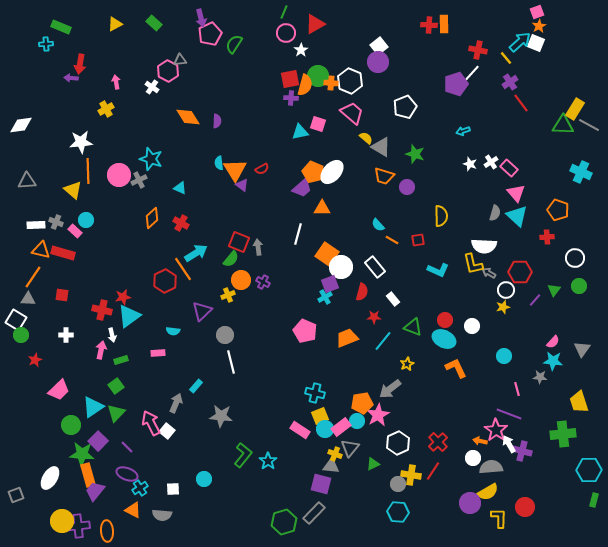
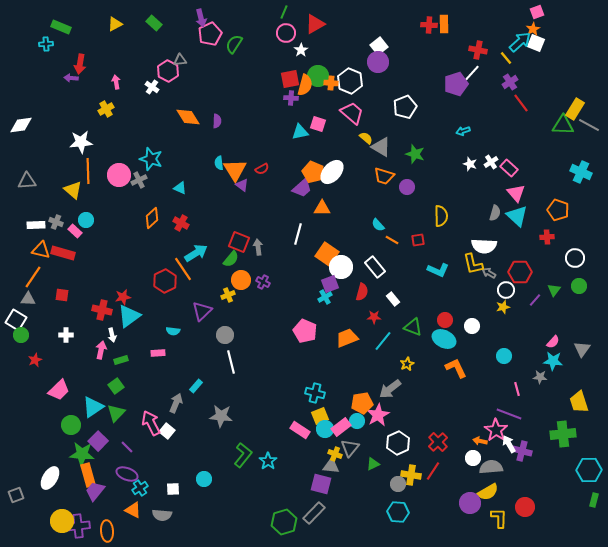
orange star at (539, 26): moved 6 px left, 3 px down
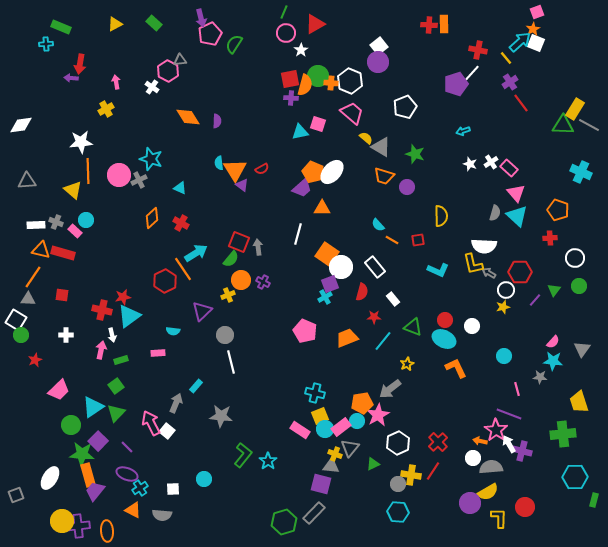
red cross at (547, 237): moved 3 px right, 1 px down
cyan hexagon at (589, 470): moved 14 px left, 7 px down
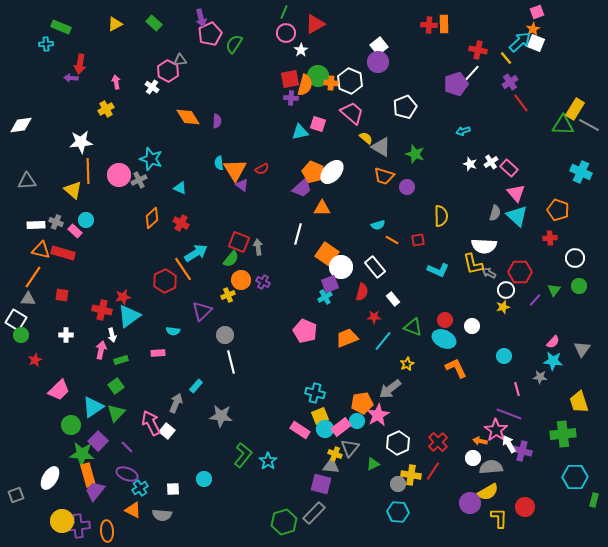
cyan semicircle at (378, 225): rotated 64 degrees counterclockwise
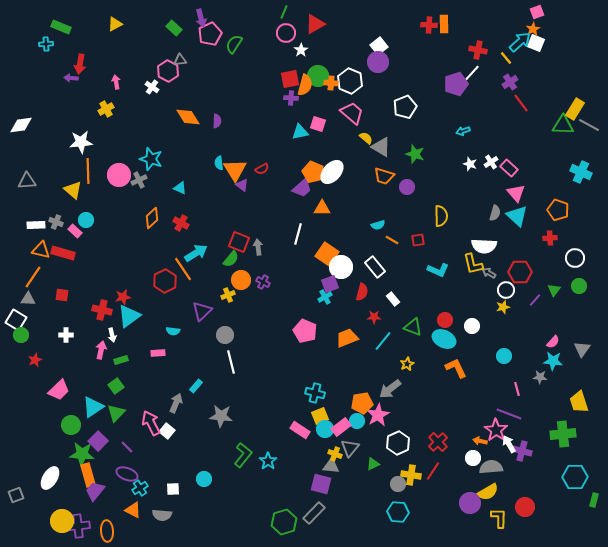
green rectangle at (154, 23): moved 20 px right, 5 px down
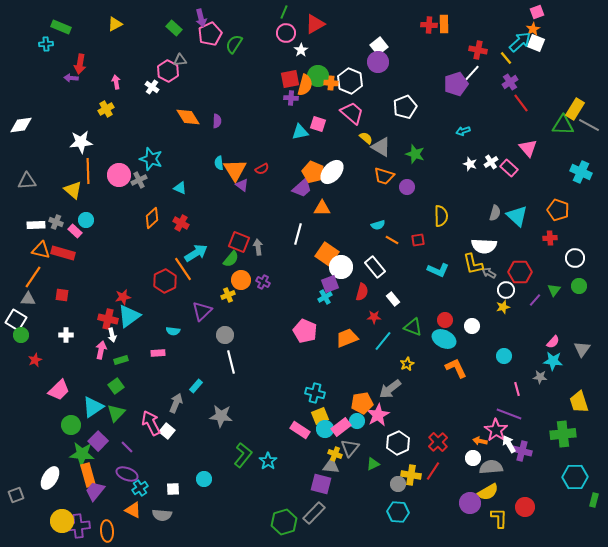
pink triangle at (516, 193): moved 12 px right, 45 px up
red cross at (102, 310): moved 6 px right, 9 px down
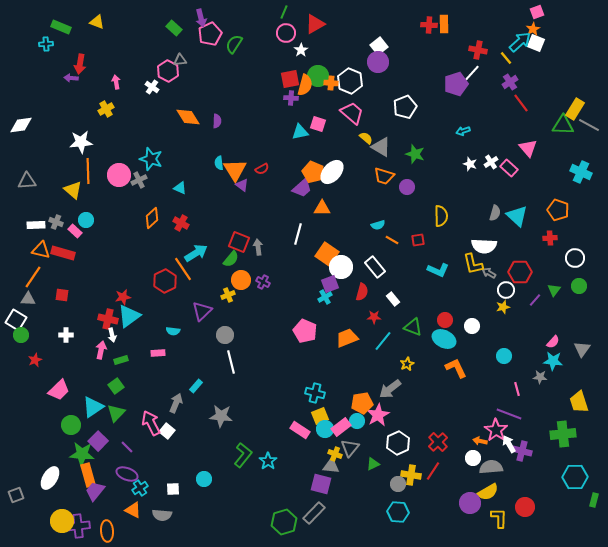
yellow triangle at (115, 24): moved 18 px left, 2 px up; rotated 49 degrees clockwise
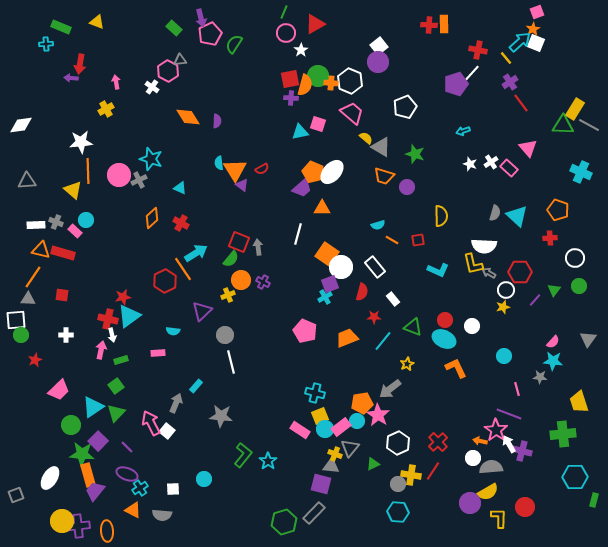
white square at (16, 320): rotated 35 degrees counterclockwise
gray triangle at (582, 349): moved 6 px right, 10 px up
pink star at (378, 415): rotated 10 degrees counterclockwise
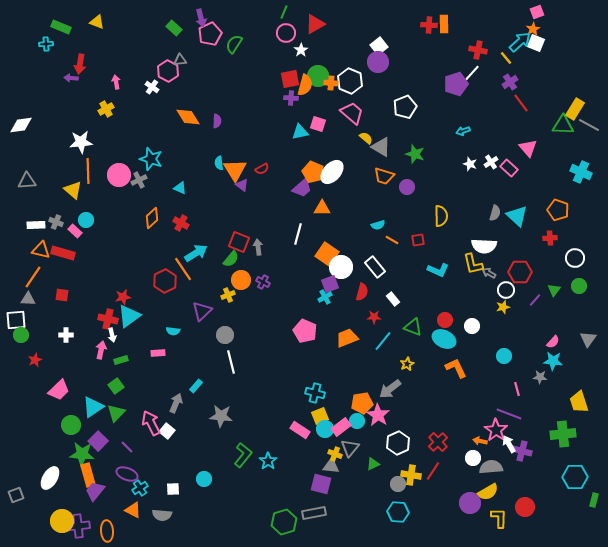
gray rectangle at (314, 513): rotated 35 degrees clockwise
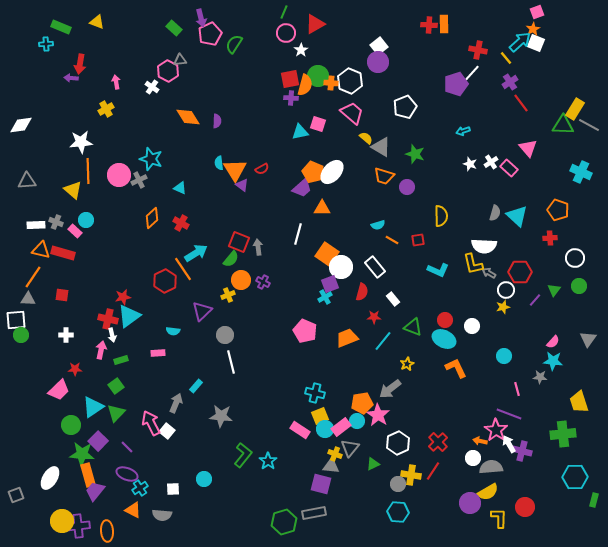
red star at (35, 360): moved 40 px right, 9 px down; rotated 24 degrees clockwise
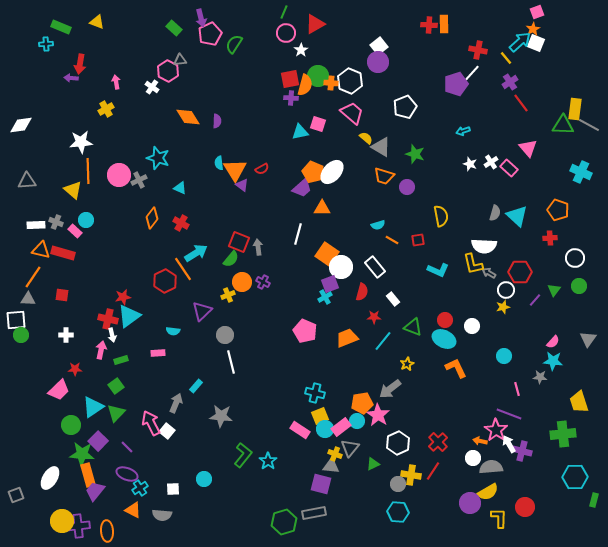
yellow rectangle at (575, 109): rotated 25 degrees counterclockwise
cyan star at (151, 159): moved 7 px right, 1 px up
yellow semicircle at (441, 216): rotated 10 degrees counterclockwise
orange diamond at (152, 218): rotated 10 degrees counterclockwise
orange circle at (241, 280): moved 1 px right, 2 px down
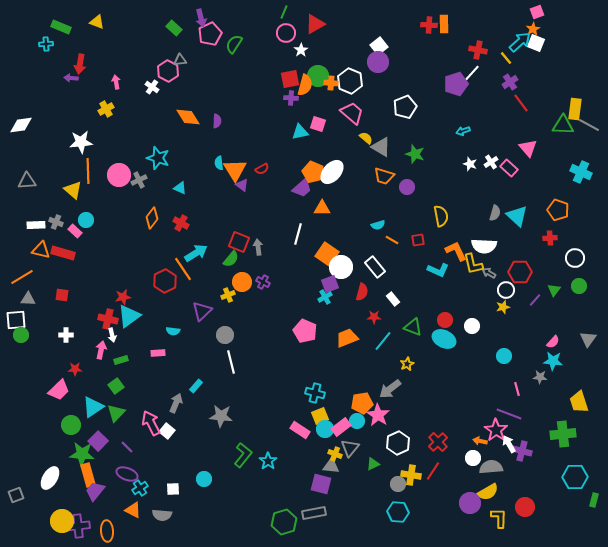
orange line at (33, 277): moved 11 px left; rotated 25 degrees clockwise
orange L-shape at (456, 368): moved 117 px up
